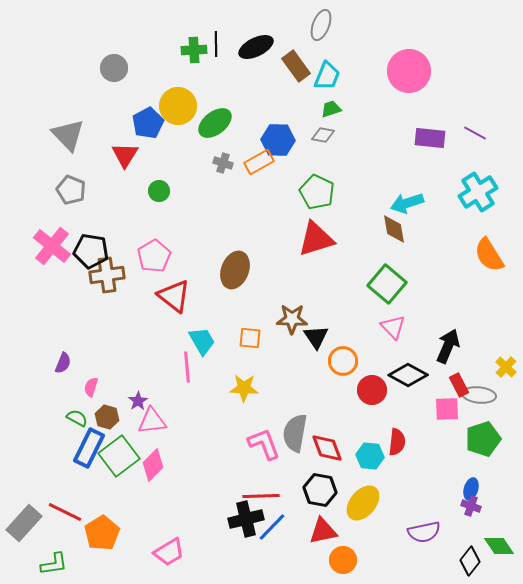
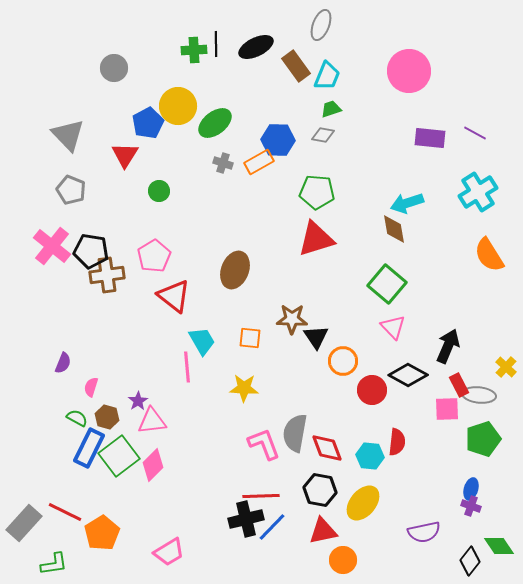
green pentagon at (317, 192): rotated 20 degrees counterclockwise
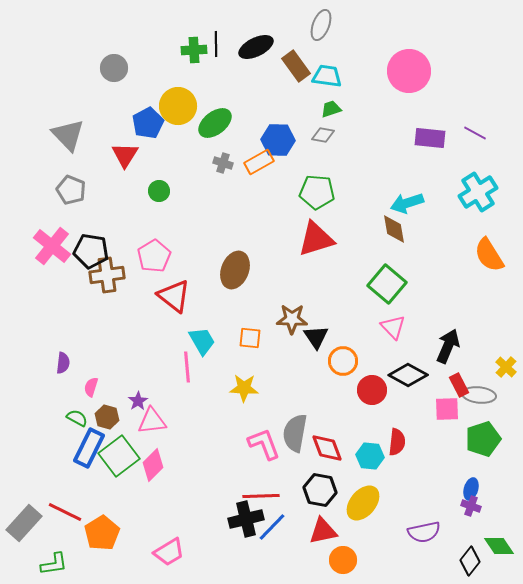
cyan trapezoid at (327, 76): rotated 104 degrees counterclockwise
purple semicircle at (63, 363): rotated 15 degrees counterclockwise
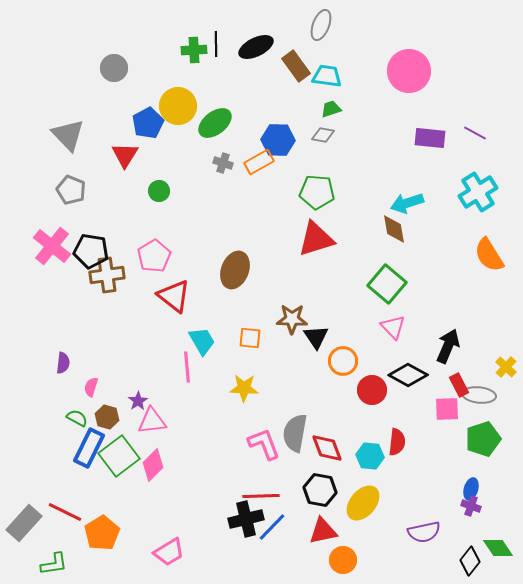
green diamond at (499, 546): moved 1 px left, 2 px down
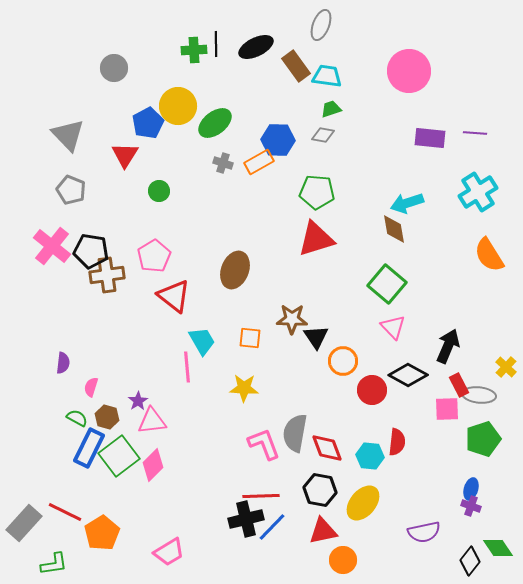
purple line at (475, 133): rotated 25 degrees counterclockwise
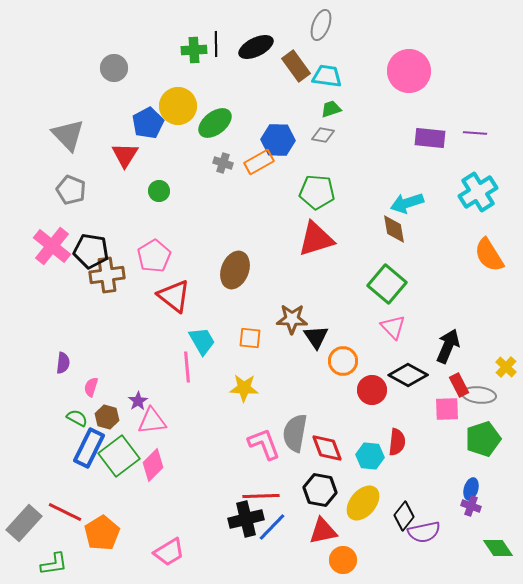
black diamond at (470, 561): moved 66 px left, 45 px up
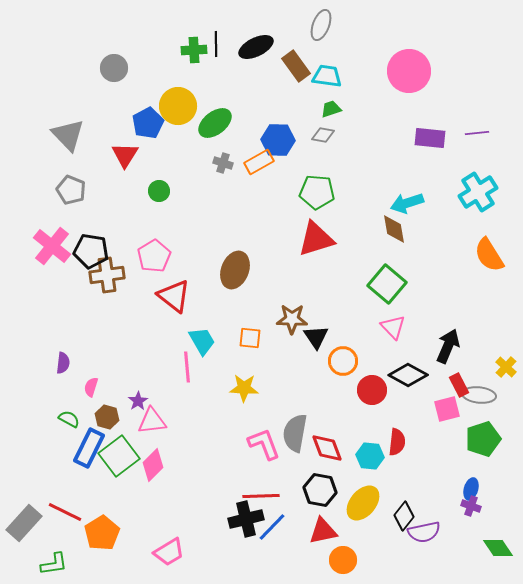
purple line at (475, 133): moved 2 px right; rotated 10 degrees counterclockwise
pink square at (447, 409): rotated 12 degrees counterclockwise
green semicircle at (77, 418): moved 8 px left, 1 px down
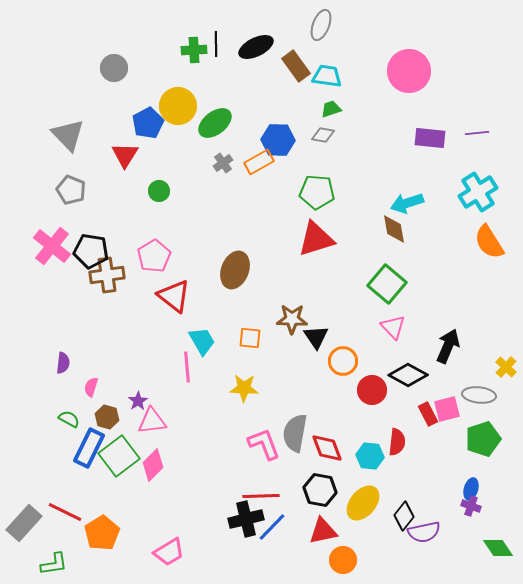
gray cross at (223, 163): rotated 36 degrees clockwise
orange semicircle at (489, 255): moved 13 px up
red rectangle at (459, 385): moved 31 px left, 29 px down
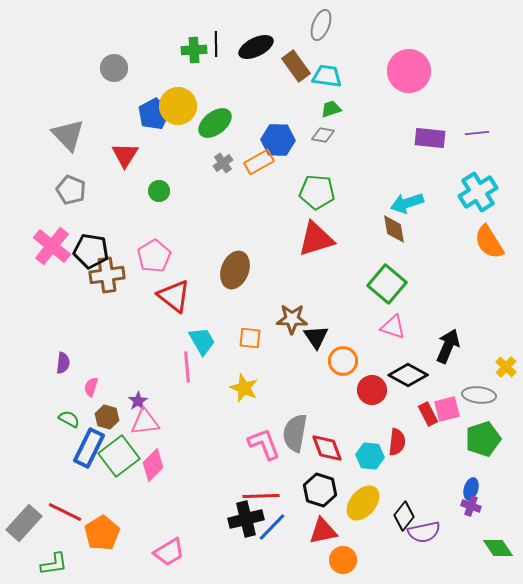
blue pentagon at (148, 123): moved 6 px right, 9 px up
pink triangle at (393, 327): rotated 28 degrees counterclockwise
yellow star at (244, 388): rotated 20 degrees clockwise
pink triangle at (152, 421): moved 7 px left, 1 px down
black hexagon at (320, 490): rotated 8 degrees clockwise
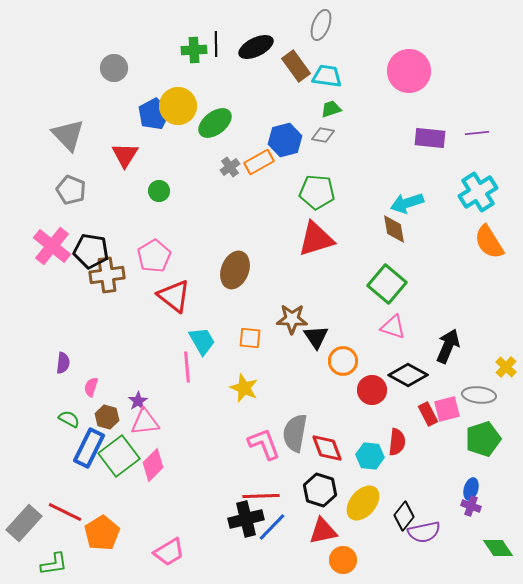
blue hexagon at (278, 140): moved 7 px right; rotated 16 degrees counterclockwise
gray cross at (223, 163): moved 7 px right, 4 px down
